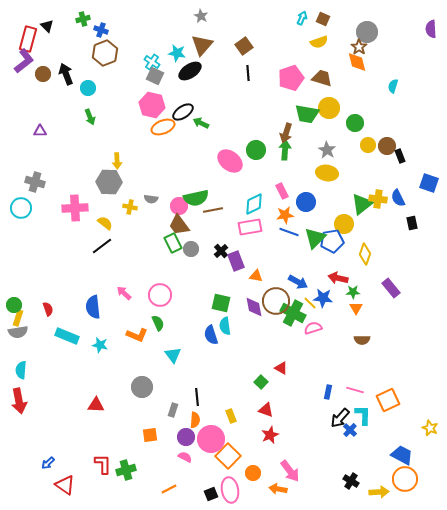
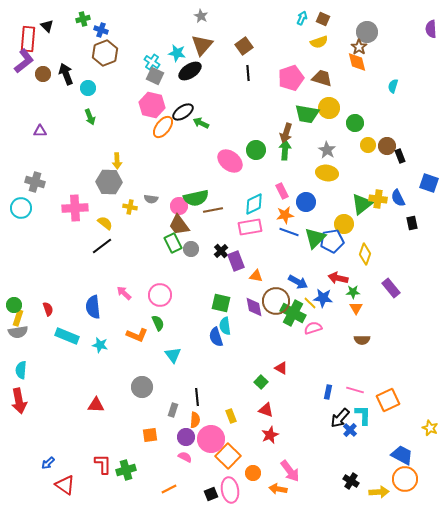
red rectangle at (28, 39): rotated 10 degrees counterclockwise
orange ellipse at (163, 127): rotated 30 degrees counterclockwise
blue semicircle at (211, 335): moved 5 px right, 2 px down
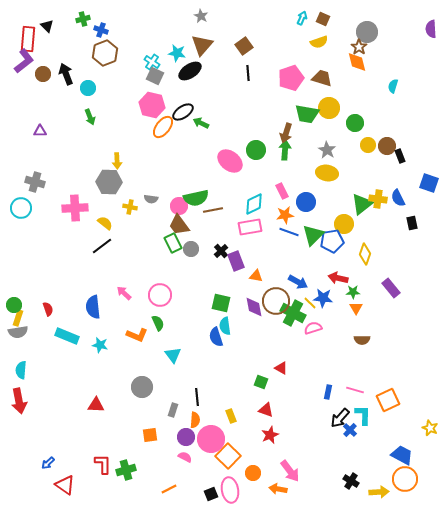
green triangle at (315, 238): moved 2 px left, 3 px up
green square at (261, 382): rotated 24 degrees counterclockwise
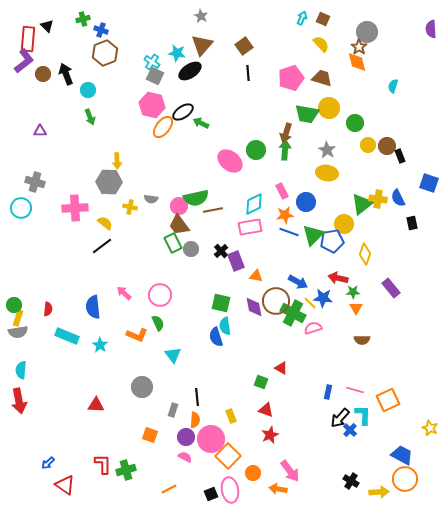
yellow semicircle at (319, 42): moved 2 px right, 2 px down; rotated 114 degrees counterclockwise
cyan circle at (88, 88): moved 2 px down
red semicircle at (48, 309): rotated 24 degrees clockwise
cyan star at (100, 345): rotated 21 degrees clockwise
orange square at (150, 435): rotated 28 degrees clockwise
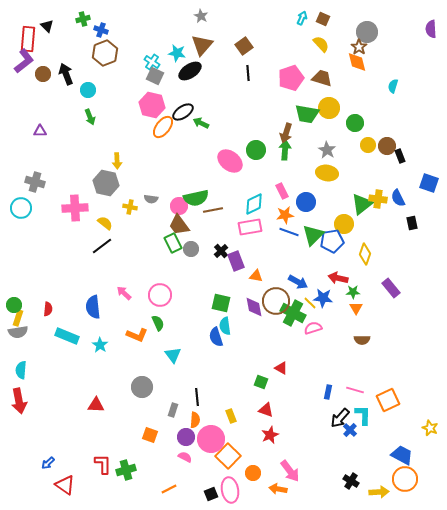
gray hexagon at (109, 182): moved 3 px left, 1 px down; rotated 10 degrees clockwise
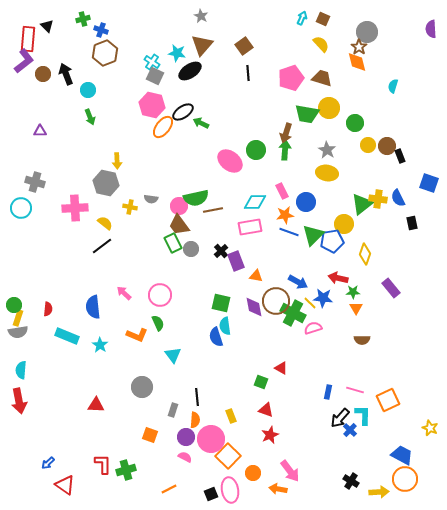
cyan diamond at (254, 204): moved 1 px right, 2 px up; rotated 25 degrees clockwise
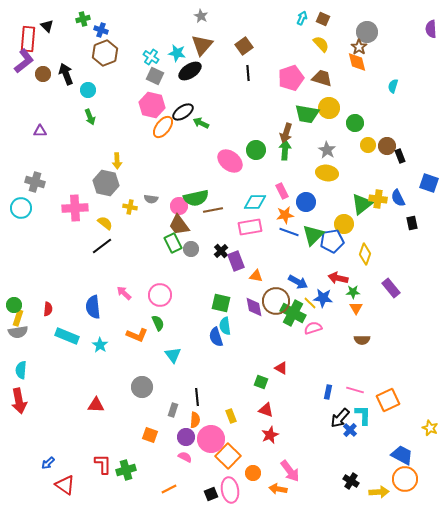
cyan cross at (152, 62): moved 1 px left, 5 px up
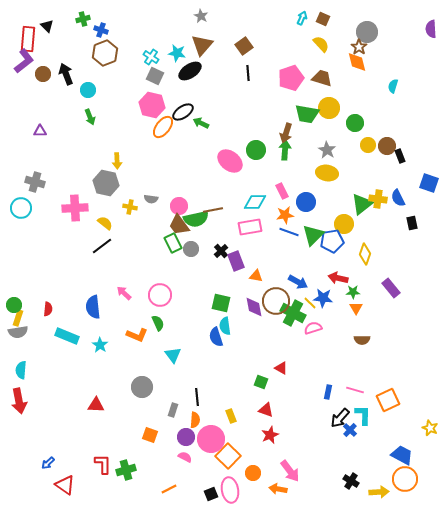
green semicircle at (196, 198): moved 21 px down
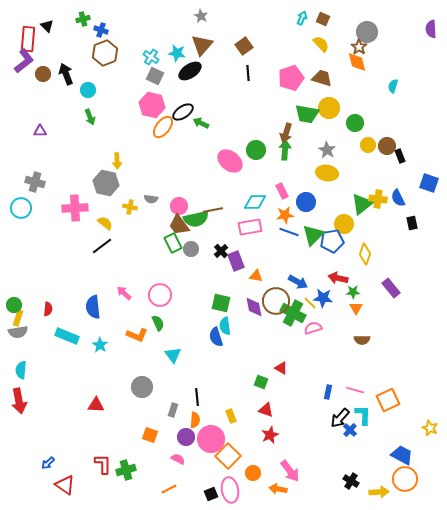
pink semicircle at (185, 457): moved 7 px left, 2 px down
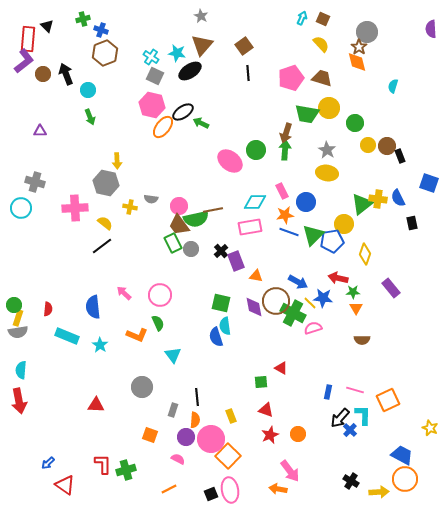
green square at (261, 382): rotated 24 degrees counterclockwise
orange circle at (253, 473): moved 45 px right, 39 px up
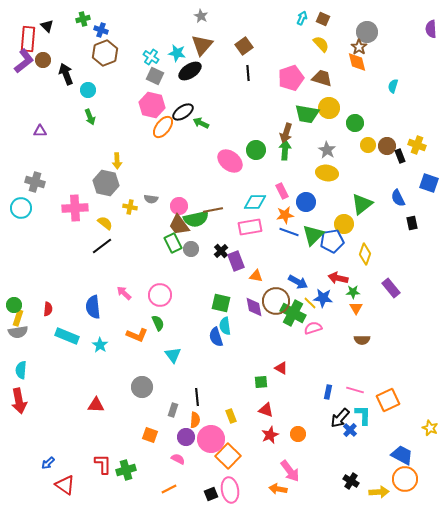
brown circle at (43, 74): moved 14 px up
yellow cross at (378, 199): moved 39 px right, 54 px up; rotated 12 degrees clockwise
